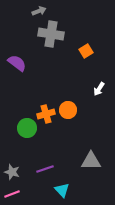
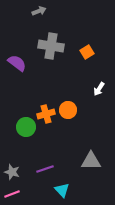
gray cross: moved 12 px down
orange square: moved 1 px right, 1 px down
green circle: moved 1 px left, 1 px up
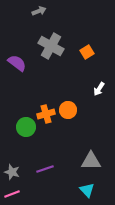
gray cross: rotated 20 degrees clockwise
cyan triangle: moved 25 px right
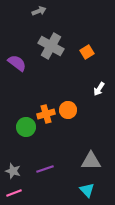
gray star: moved 1 px right, 1 px up
pink line: moved 2 px right, 1 px up
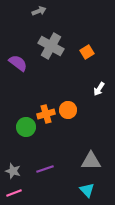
purple semicircle: moved 1 px right
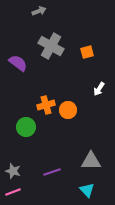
orange square: rotated 16 degrees clockwise
orange cross: moved 9 px up
purple line: moved 7 px right, 3 px down
pink line: moved 1 px left, 1 px up
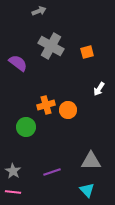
gray star: rotated 14 degrees clockwise
pink line: rotated 28 degrees clockwise
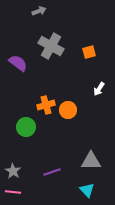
orange square: moved 2 px right
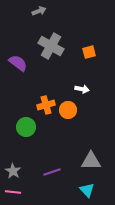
white arrow: moved 17 px left; rotated 112 degrees counterclockwise
